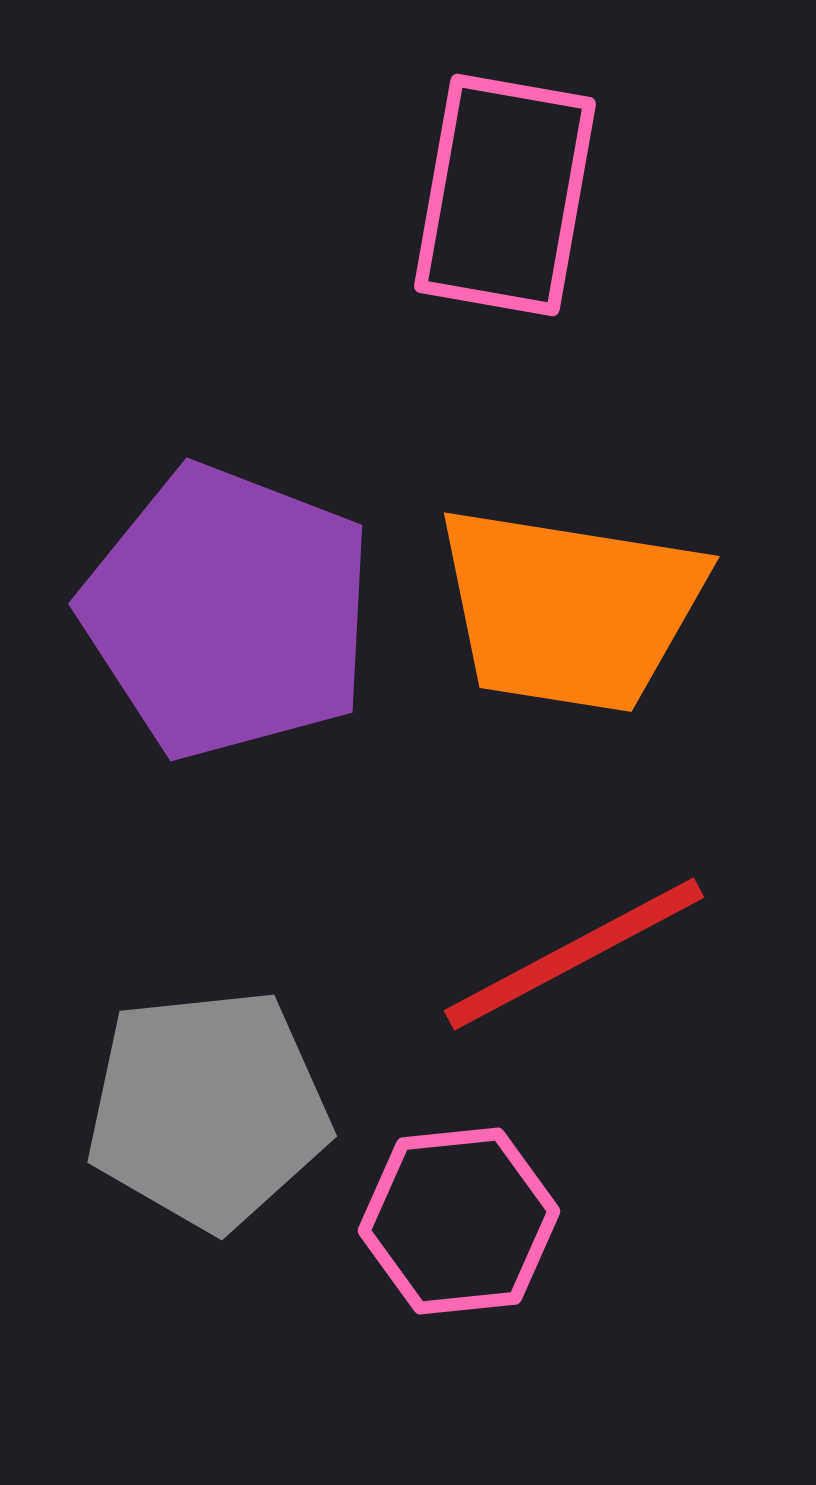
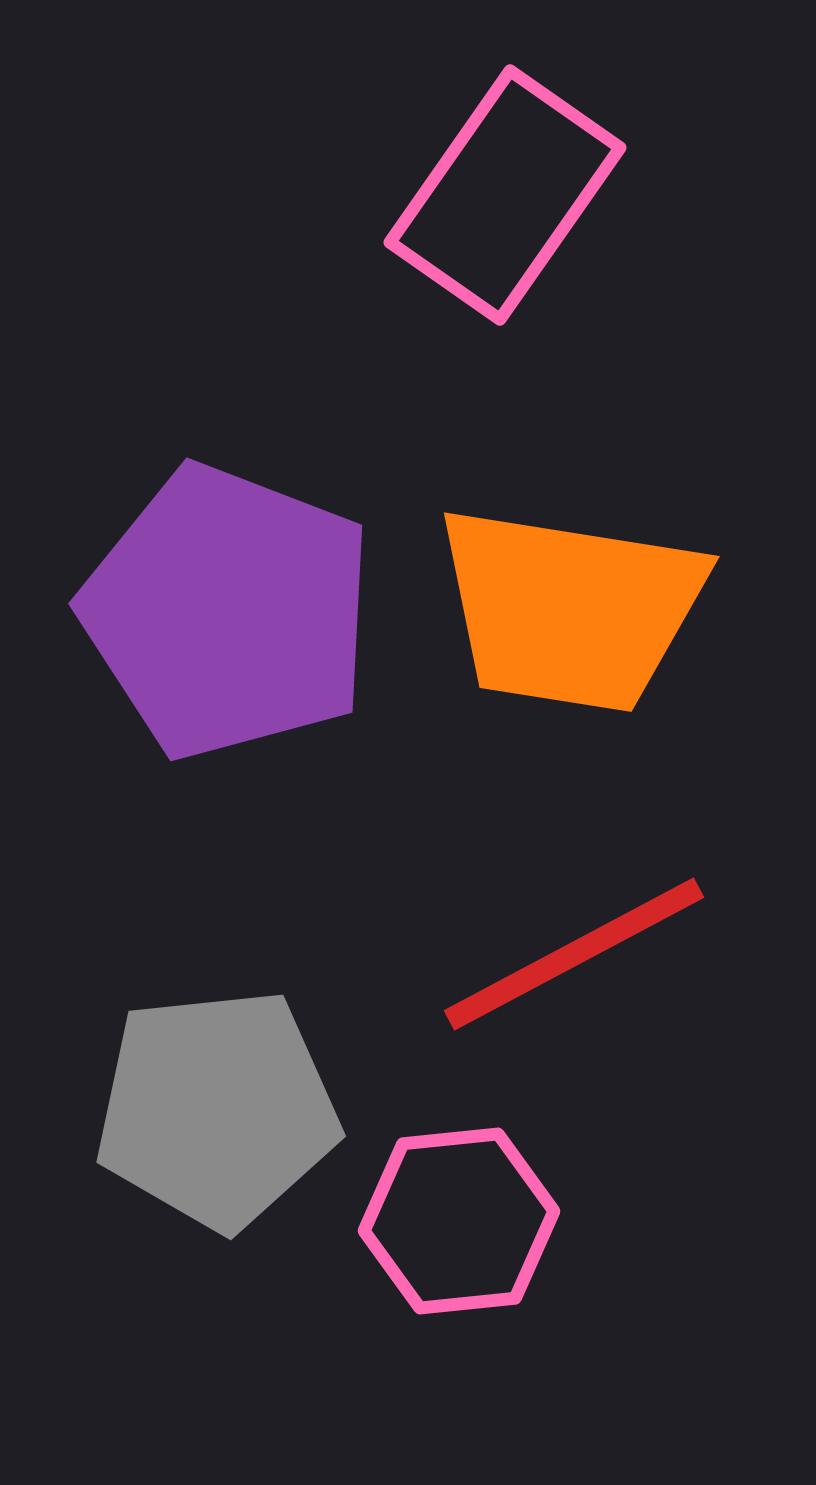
pink rectangle: rotated 25 degrees clockwise
gray pentagon: moved 9 px right
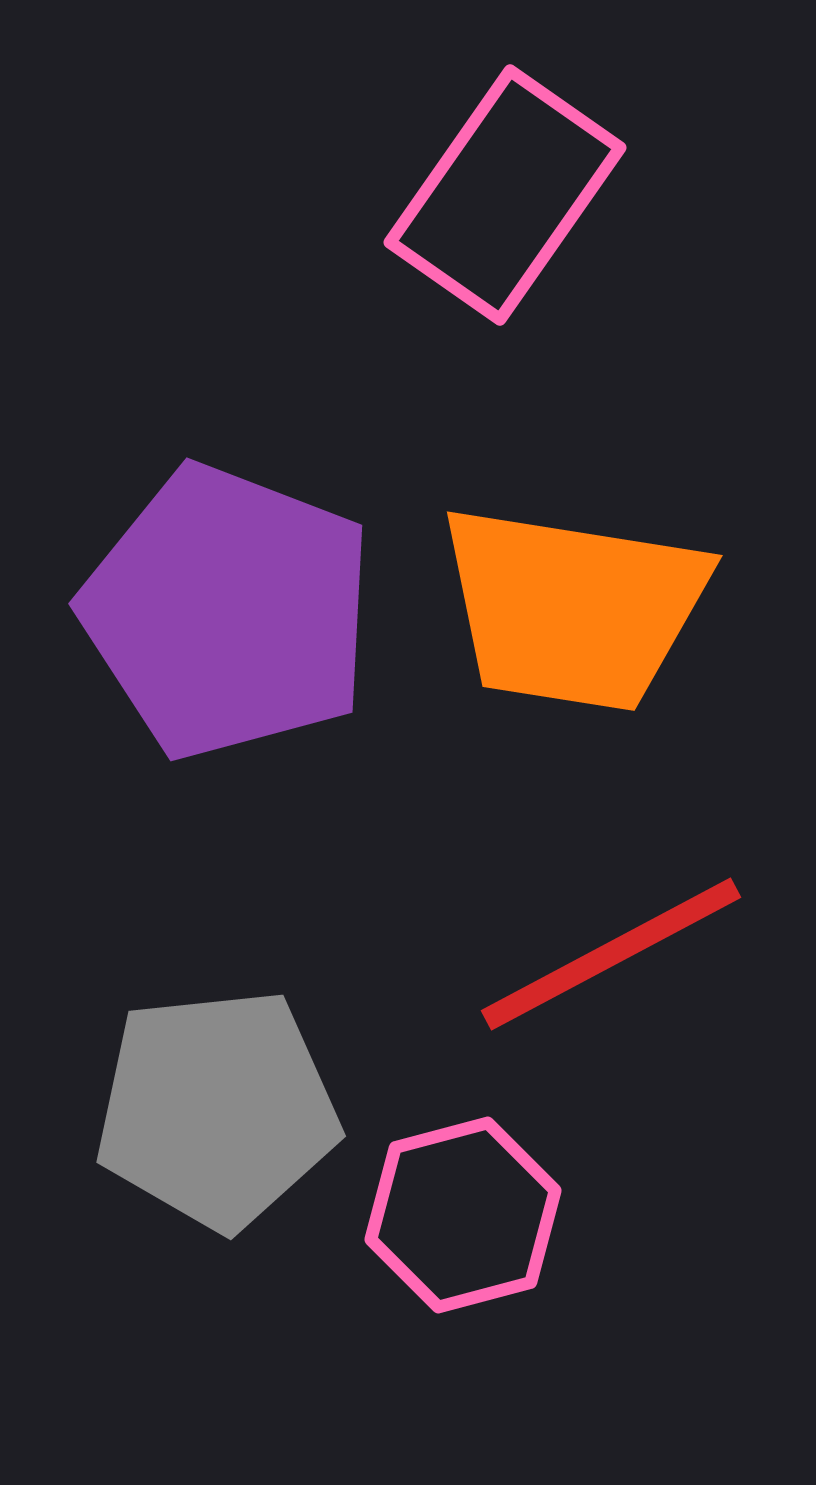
orange trapezoid: moved 3 px right, 1 px up
red line: moved 37 px right
pink hexagon: moved 4 px right, 6 px up; rotated 9 degrees counterclockwise
